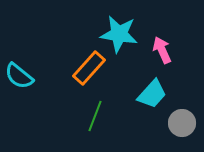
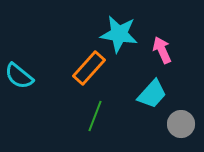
gray circle: moved 1 px left, 1 px down
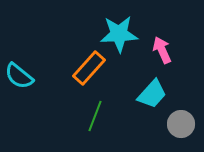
cyan star: rotated 12 degrees counterclockwise
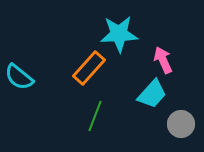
pink arrow: moved 1 px right, 10 px down
cyan semicircle: moved 1 px down
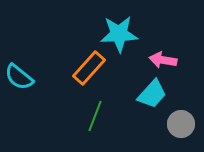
pink arrow: rotated 56 degrees counterclockwise
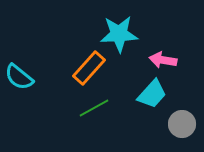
green line: moved 1 px left, 8 px up; rotated 40 degrees clockwise
gray circle: moved 1 px right
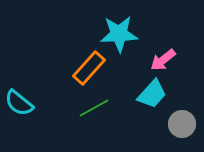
pink arrow: rotated 48 degrees counterclockwise
cyan semicircle: moved 26 px down
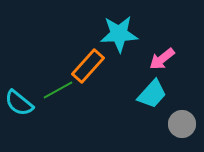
pink arrow: moved 1 px left, 1 px up
orange rectangle: moved 1 px left, 2 px up
green line: moved 36 px left, 18 px up
